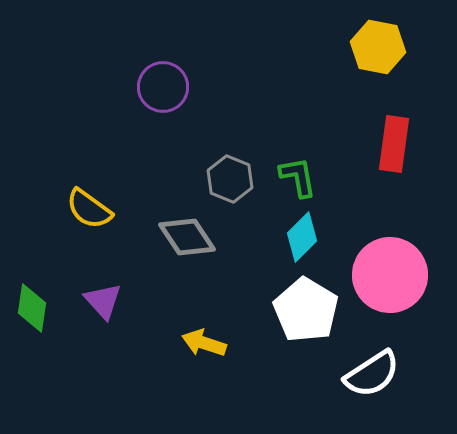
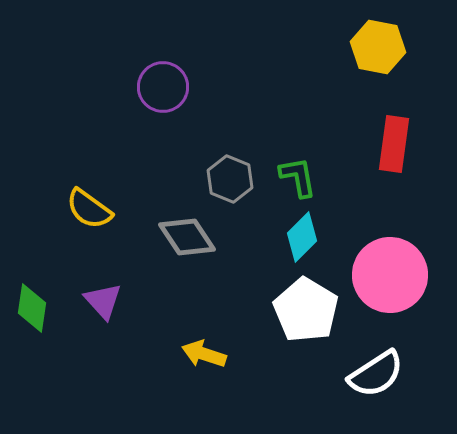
yellow arrow: moved 11 px down
white semicircle: moved 4 px right
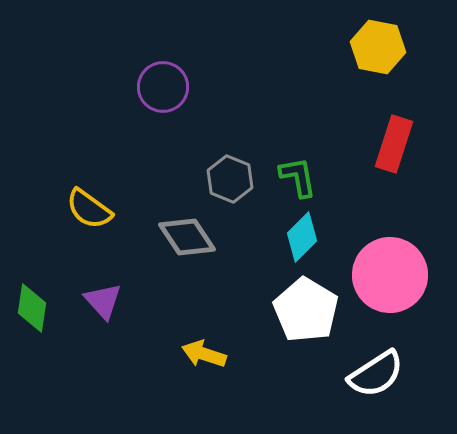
red rectangle: rotated 10 degrees clockwise
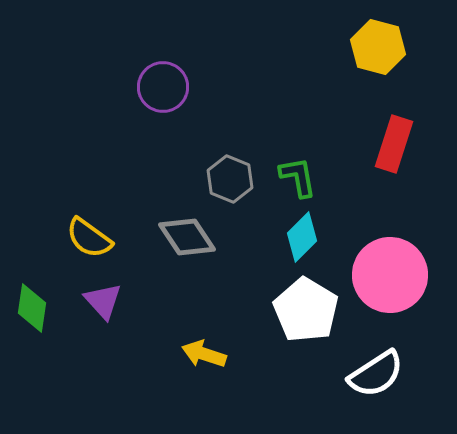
yellow hexagon: rotated 4 degrees clockwise
yellow semicircle: moved 29 px down
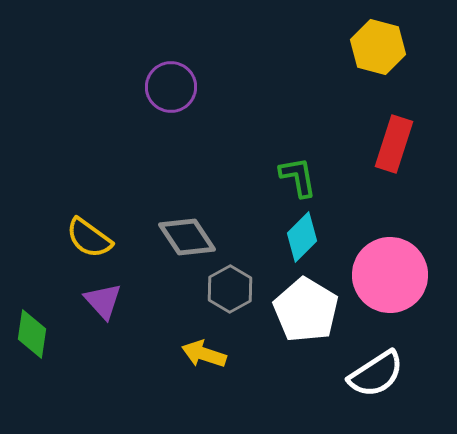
purple circle: moved 8 px right
gray hexagon: moved 110 px down; rotated 9 degrees clockwise
green diamond: moved 26 px down
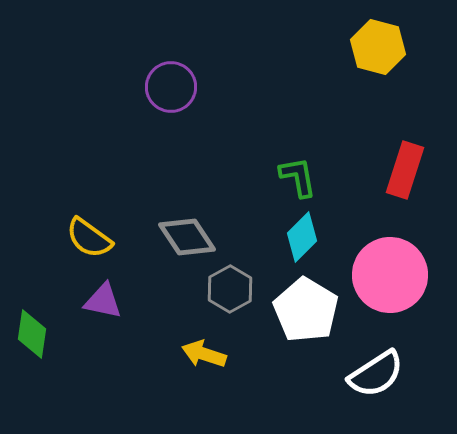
red rectangle: moved 11 px right, 26 px down
purple triangle: rotated 36 degrees counterclockwise
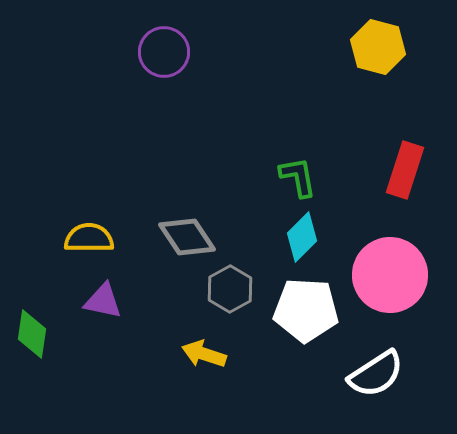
purple circle: moved 7 px left, 35 px up
yellow semicircle: rotated 144 degrees clockwise
white pentagon: rotated 28 degrees counterclockwise
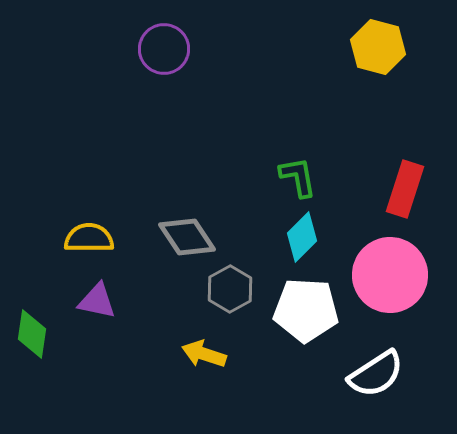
purple circle: moved 3 px up
red rectangle: moved 19 px down
purple triangle: moved 6 px left
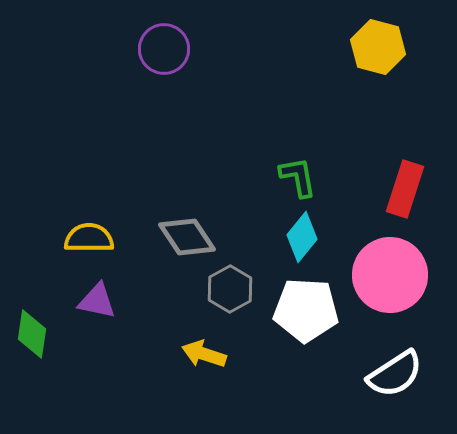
cyan diamond: rotated 6 degrees counterclockwise
white semicircle: moved 19 px right
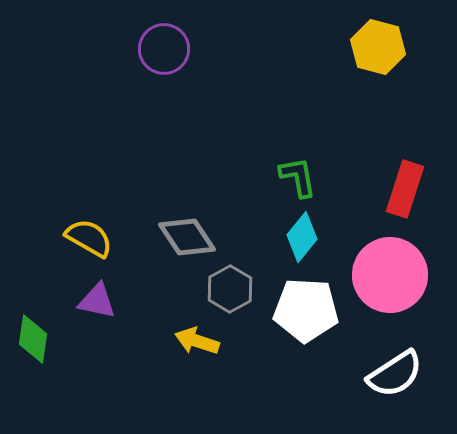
yellow semicircle: rotated 30 degrees clockwise
green diamond: moved 1 px right, 5 px down
yellow arrow: moved 7 px left, 13 px up
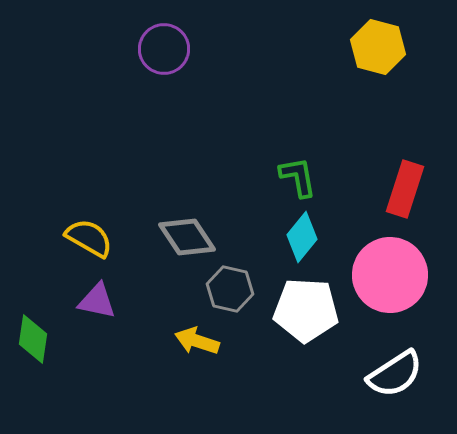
gray hexagon: rotated 18 degrees counterclockwise
